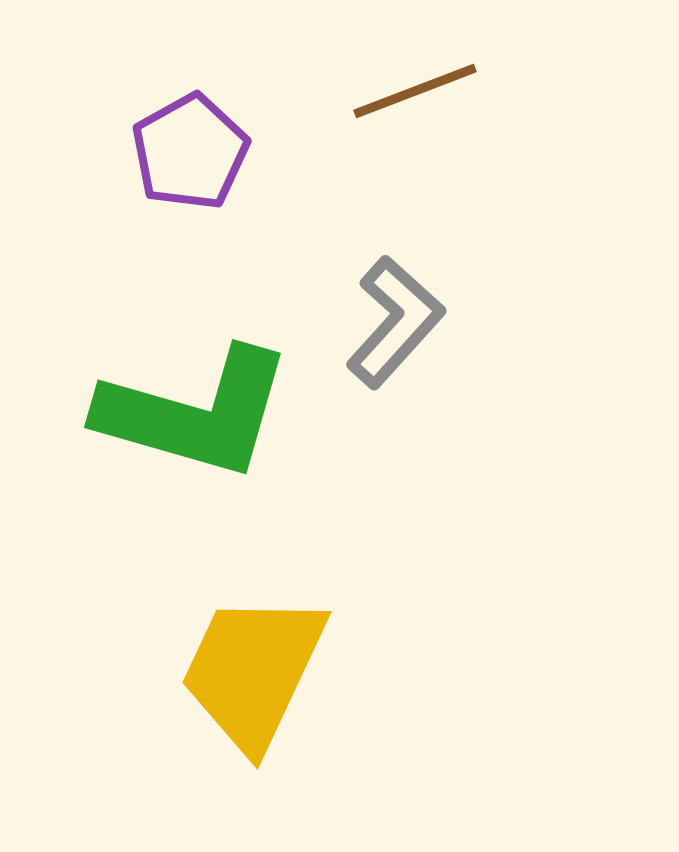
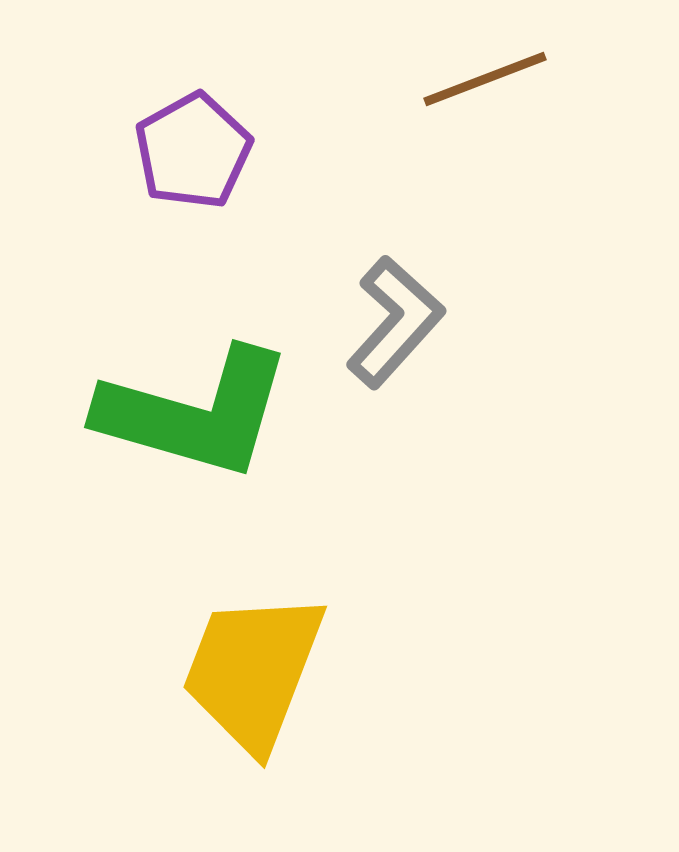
brown line: moved 70 px right, 12 px up
purple pentagon: moved 3 px right, 1 px up
yellow trapezoid: rotated 4 degrees counterclockwise
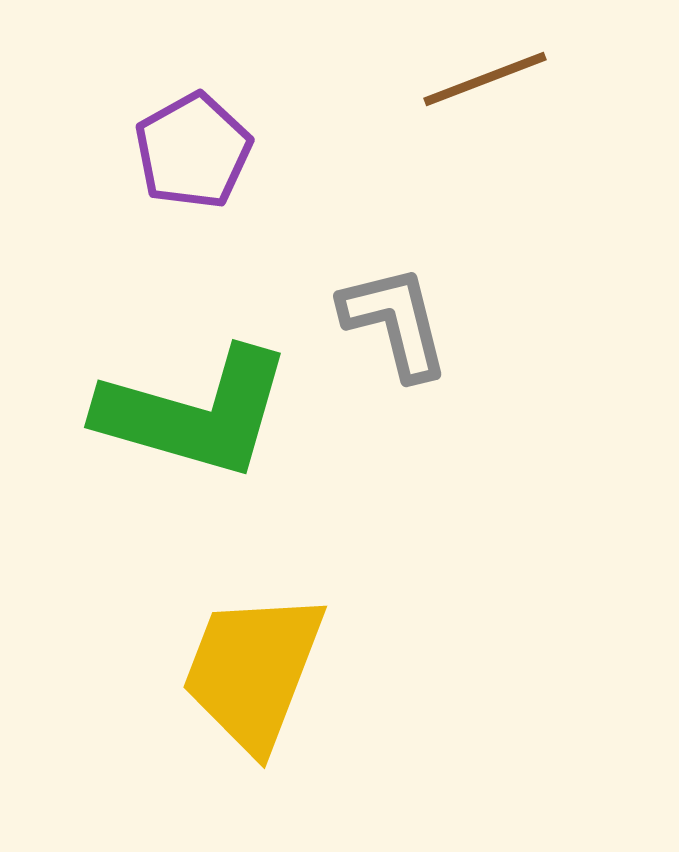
gray L-shape: rotated 56 degrees counterclockwise
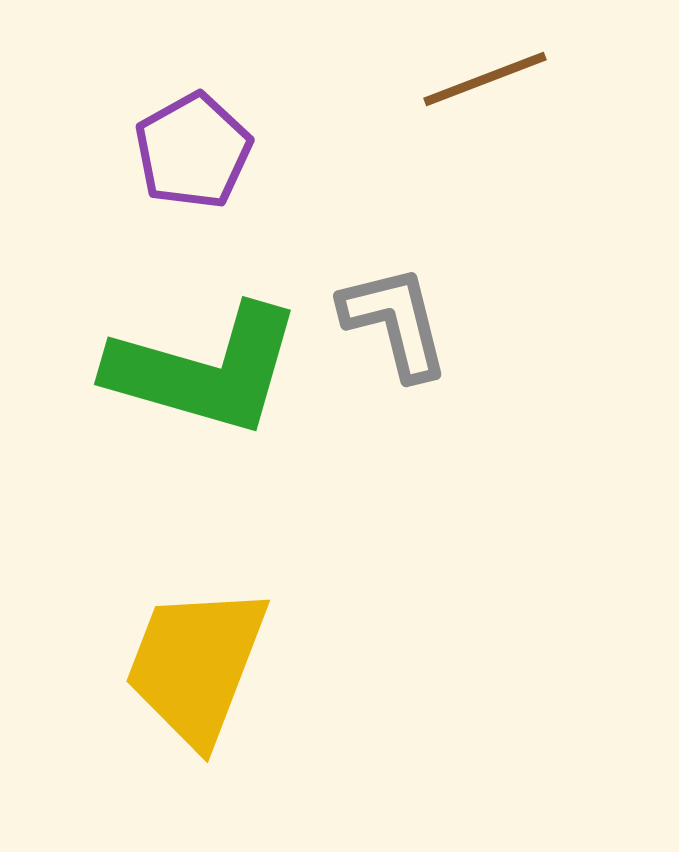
green L-shape: moved 10 px right, 43 px up
yellow trapezoid: moved 57 px left, 6 px up
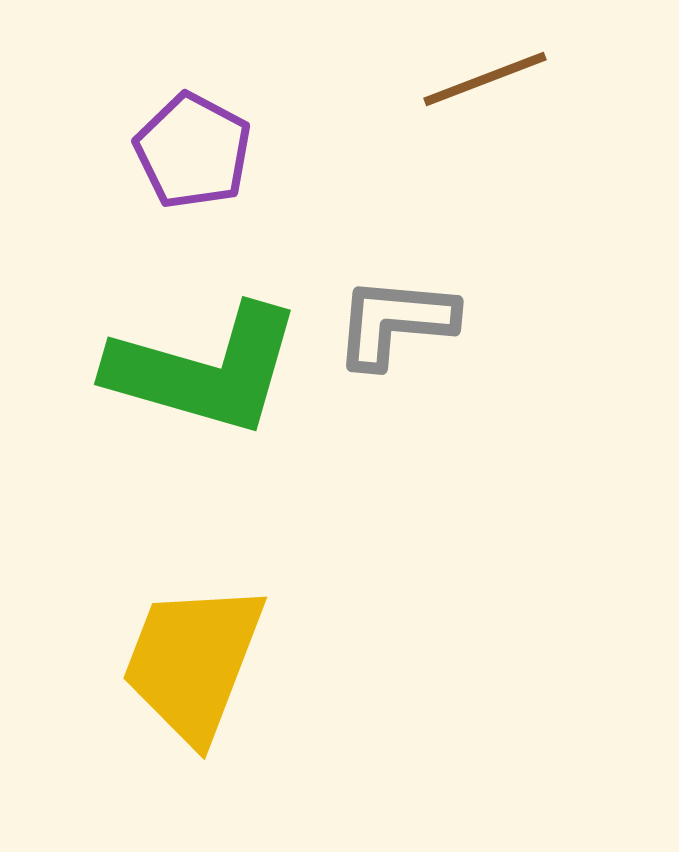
purple pentagon: rotated 15 degrees counterclockwise
gray L-shape: rotated 71 degrees counterclockwise
yellow trapezoid: moved 3 px left, 3 px up
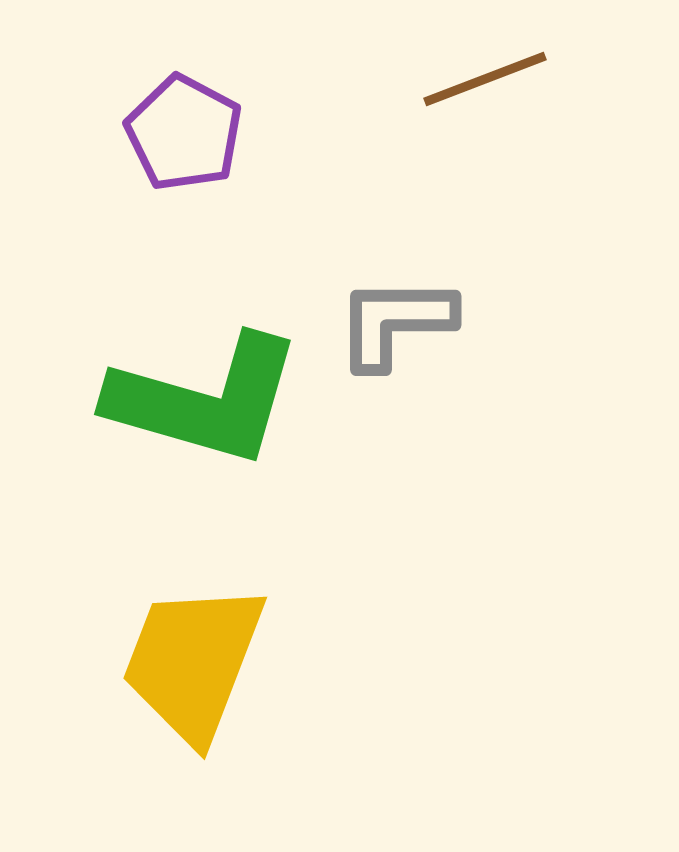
purple pentagon: moved 9 px left, 18 px up
gray L-shape: rotated 5 degrees counterclockwise
green L-shape: moved 30 px down
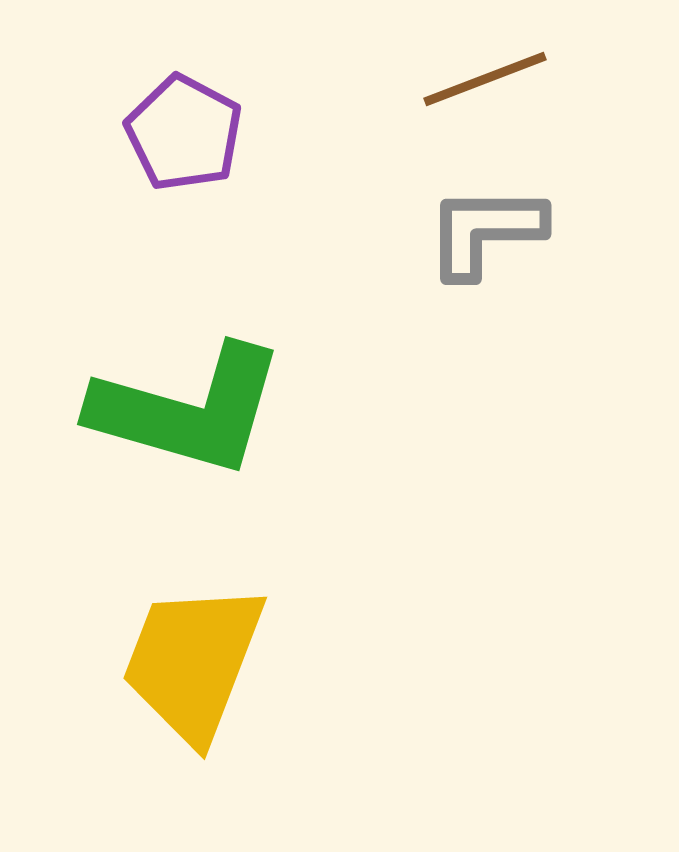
gray L-shape: moved 90 px right, 91 px up
green L-shape: moved 17 px left, 10 px down
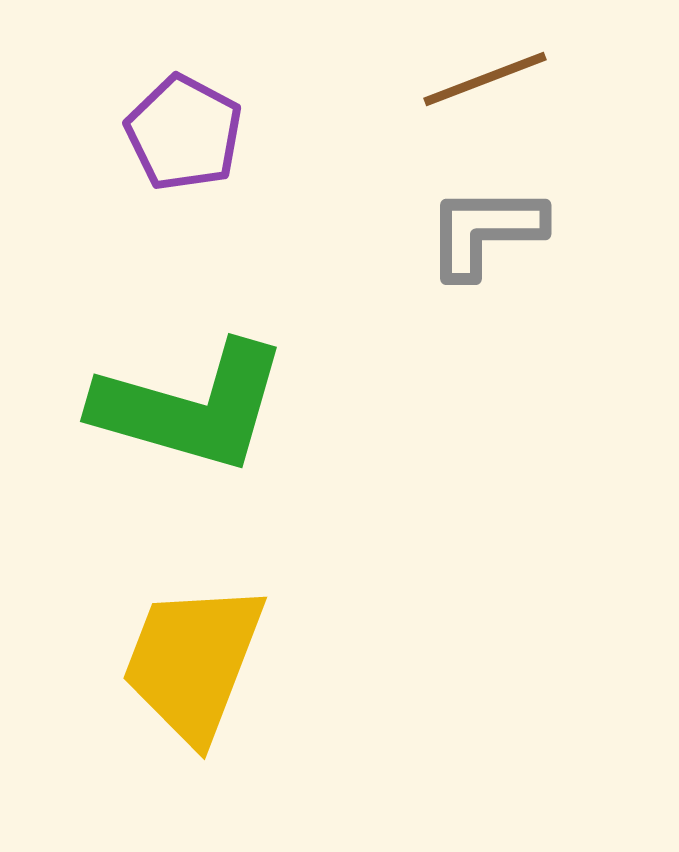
green L-shape: moved 3 px right, 3 px up
